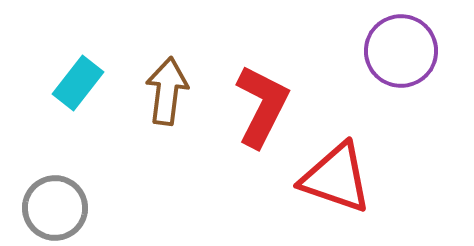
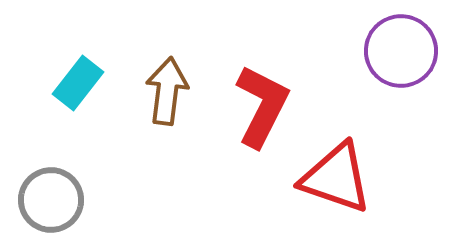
gray circle: moved 4 px left, 8 px up
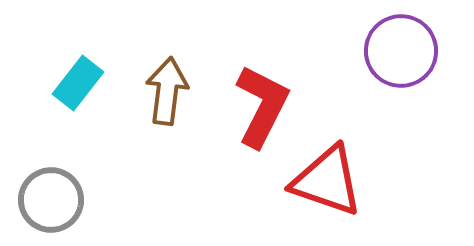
red triangle: moved 9 px left, 3 px down
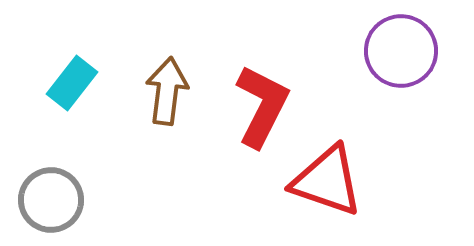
cyan rectangle: moved 6 px left
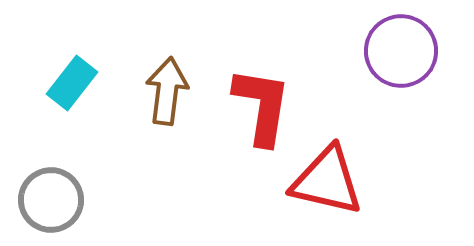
red L-shape: rotated 18 degrees counterclockwise
red triangle: rotated 6 degrees counterclockwise
